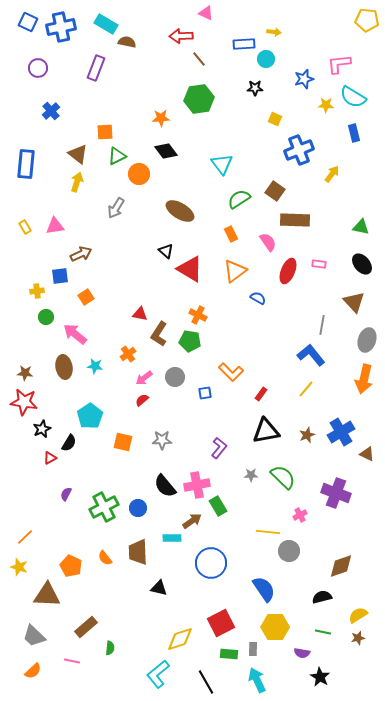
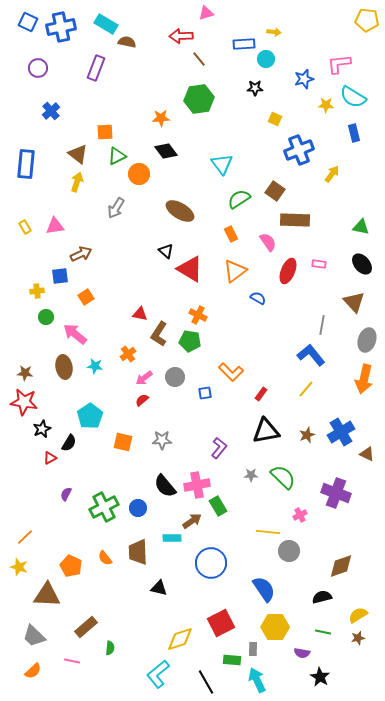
pink triangle at (206, 13): rotated 42 degrees counterclockwise
green rectangle at (229, 654): moved 3 px right, 6 px down
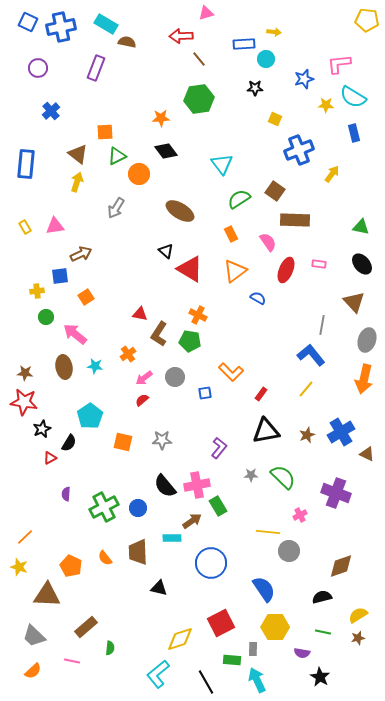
red ellipse at (288, 271): moved 2 px left, 1 px up
purple semicircle at (66, 494): rotated 24 degrees counterclockwise
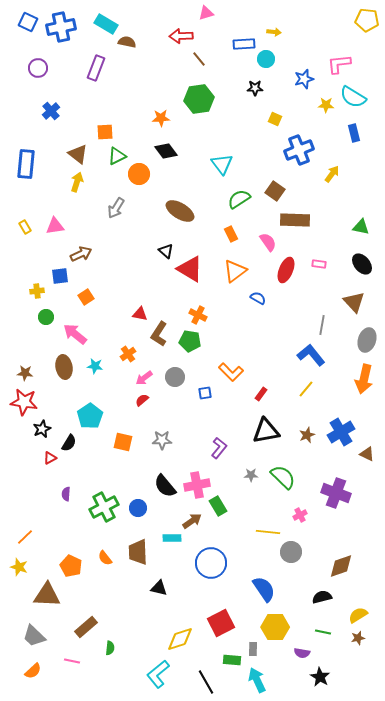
gray circle at (289, 551): moved 2 px right, 1 px down
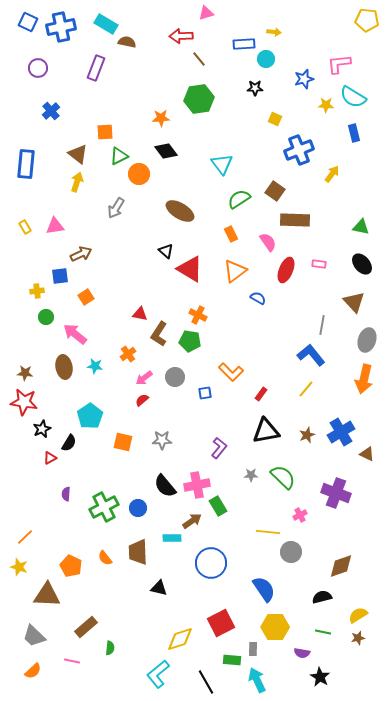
green triangle at (117, 156): moved 2 px right
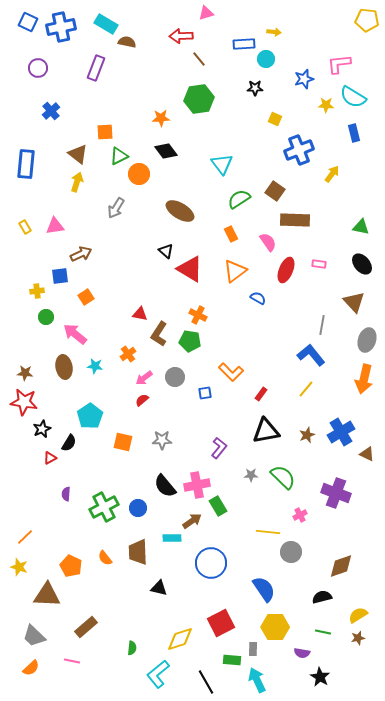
green semicircle at (110, 648): moved 22 px right
orange semicircle at (33, 671): moved 2 px left, 3 px up
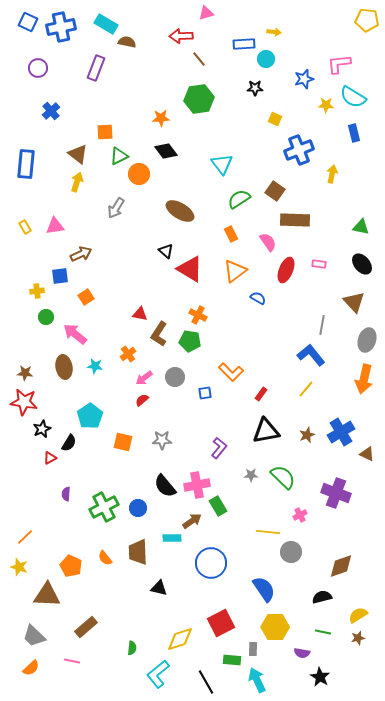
yellow arrow at (332, 174): rotated 24 degrees counterclockwise
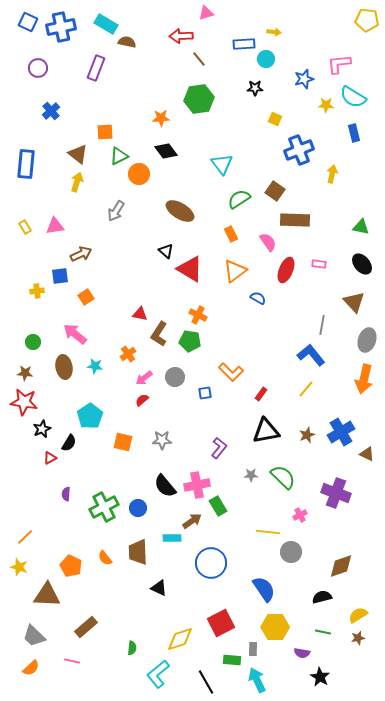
gray arrow at (116, 208): moved 3 px down
green circle at (46, 317): moved 13 px left, 25 px down
black triangle at (159, 588): rotated 12 degrees clockwise
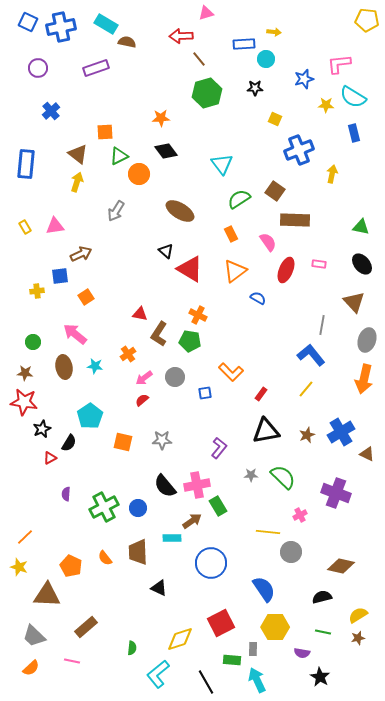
purple rectangle at (96, 68): rotated 50 degrees clockwise
green hexagon at (199, 99): moved 8 px right, 6 px up; rotated 8 degrees counterclockwise
brown diamond at (341, 566): rotated 32 degrees clockwise
